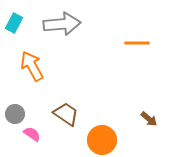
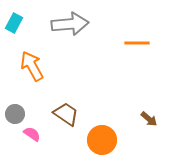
gray arrow: moved 8 px right
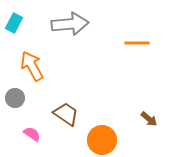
gray circle: moved 16 px up
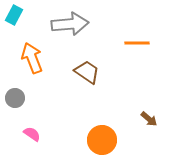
cyan rectangle: moved 8 px up
orange arrow: moved 8 px up; rotated 8 degrees clockwise
brown trapezoid: moved 21 px right, 42 px up
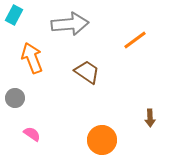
orange line: moved 2 px left, 3 px up; rotated 35 degrees counterclockwise
brown arrow: moved 1 px right, 1 px up; rotated 48 degrees clockwise
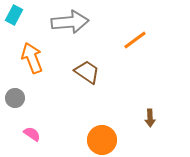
gray arrow: moved 2 px up
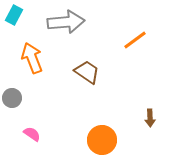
gray arrow: moved 4 px left
gray circle: moved 3 px left
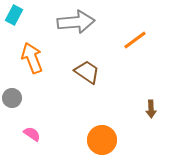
gray arrow: moved 10 px right
brown arrow: moved 1 px right, 9 px up
